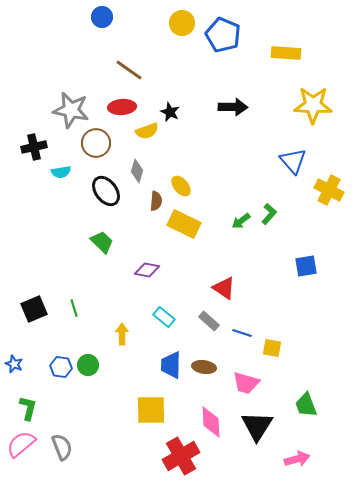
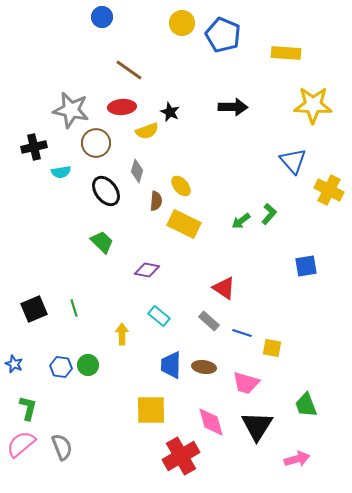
cyan rectangle at (164, 317): moved 5 px left, 1 px up
pink diamond at (211, 422): rotated 12 degrees counterclockwise
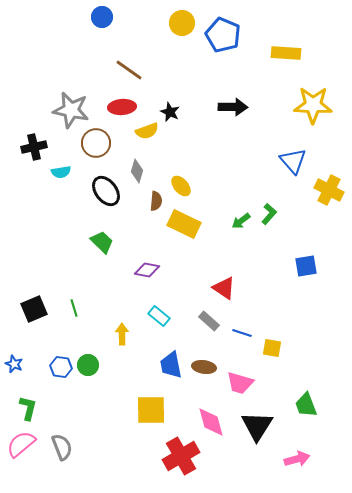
blue trapezoid at (171, 365): rotated 12 degrees counterclockwise
pink trapezoid at (246, 383): moved 6 px left
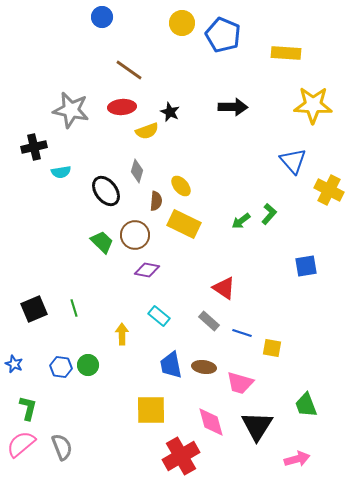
brown circle at (96, 143): moved 39 px right, 92 px down
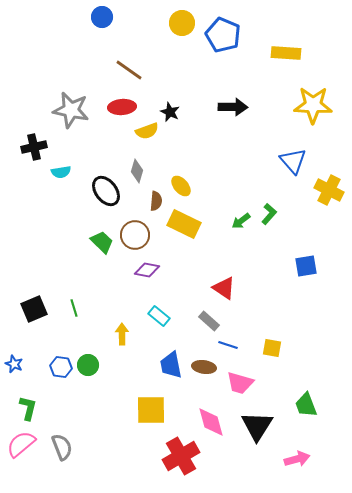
blue line at (242, 333): moved 14 px left, 12 px down
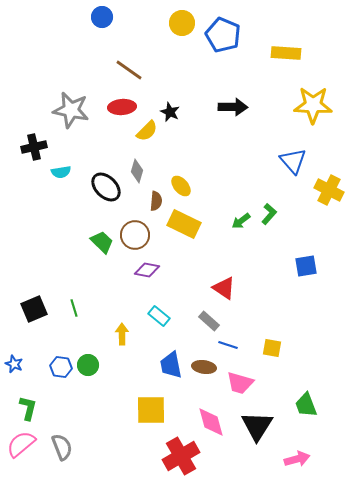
yellow semicircle at (147, 131): rotated 25 degrees counterclockwise
black ellipse at (106, 191): moved 4 px up; rotated 8 degrees counterclockwise
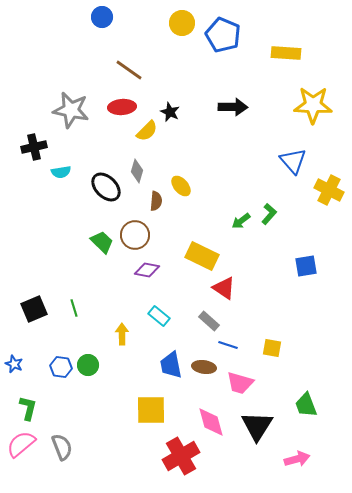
yellow rectangle at (184, 224): moved 18 px right, 32 px down
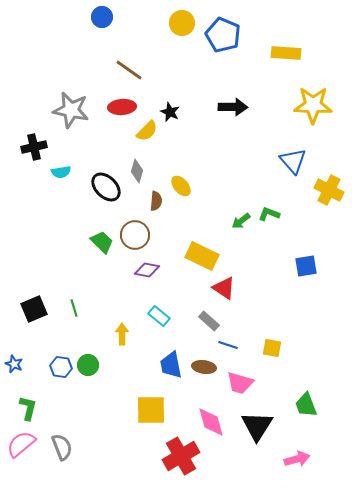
green L-shape at (269, 214): rotated 110 degrees counterclockwise
